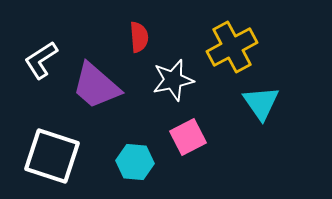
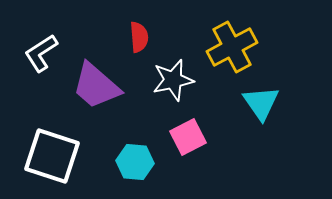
white L-shape: moved 7 px up
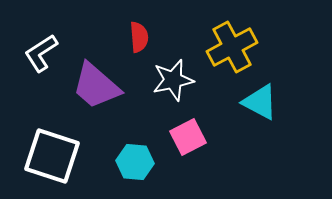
cyan triangle: moved 1 px left, 1 px up; rotated 27 degrees counterclockwise
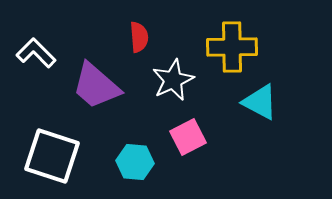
yellow cross: rotated 27 degrees clockwise
white L-shape: moved 5 px left; rotated 78 degrees clockwise
white star: rotated 12 degrees counterclockwise
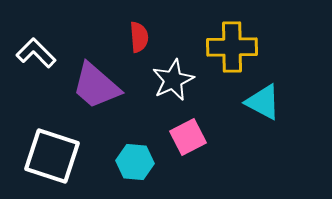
cyan triangle: moved 3 px right
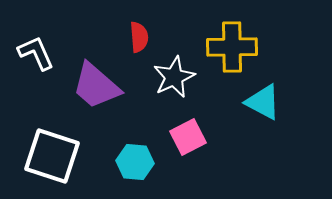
white L-shape: rotated 21 degrees clockwise
white star: moved 1 px right, 3 px up
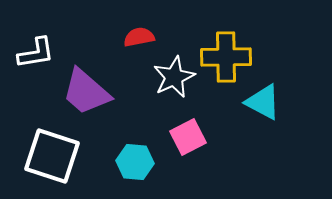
red semicircle: rotated 96 degrees counterclockwise
yellow cross: moved 6 px left, 10 px down
white L-shape: rotated 105 degrees clockwise
purple trapezoid: moved 10 px left, 6 px down
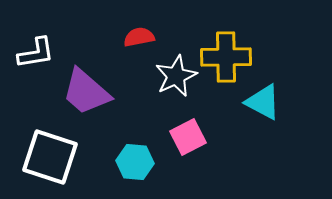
white star: moved 2 px right, 1 px up
white square: moved 2 px left, 1 px down
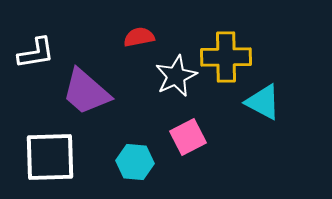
white square: rotated 20 degrees counterclockwise
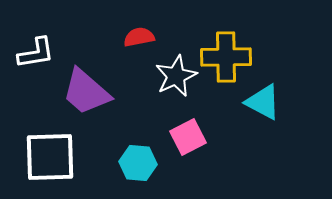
cyan hexagon: moved 3 px right, 1 px down
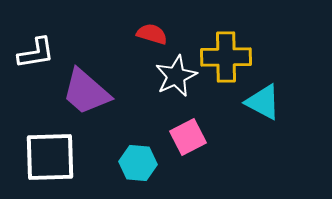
red semicircle: moved 13 px right, 3 px up; rotated 28 degrees clockwise
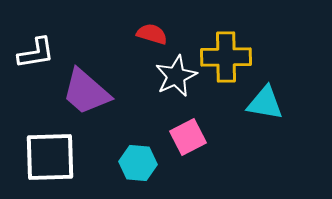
cyan triangle: moved 2 px right, 1 px down; rotated 18 degrees counterclockwise
